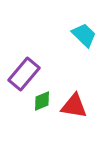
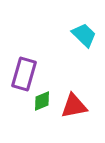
purple rectangle: rotated 24 degrees counterclockwise
red triangle: rotated 20 degrees counterclockwise
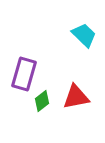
green diamond: rotated 15 degrees counterclockwise
red triangle: moved 2 px right, 9 px up
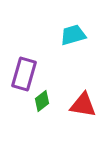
cyan trapezoid: moved 11 px left; rotated 60 degrees counterclockwise
red triangle: moved 7 px right, 8 px down; rotated 20 degrees clockwise
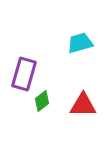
cyan trapezoid: moved 7 px right, 8 px down
red triangle: rotated 8 degrees counterclockwise
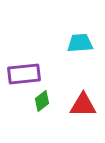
cyan trapezoid: rotated 12 degrees clockwise
purple rectangle: rotated 68 degrees clockwise
